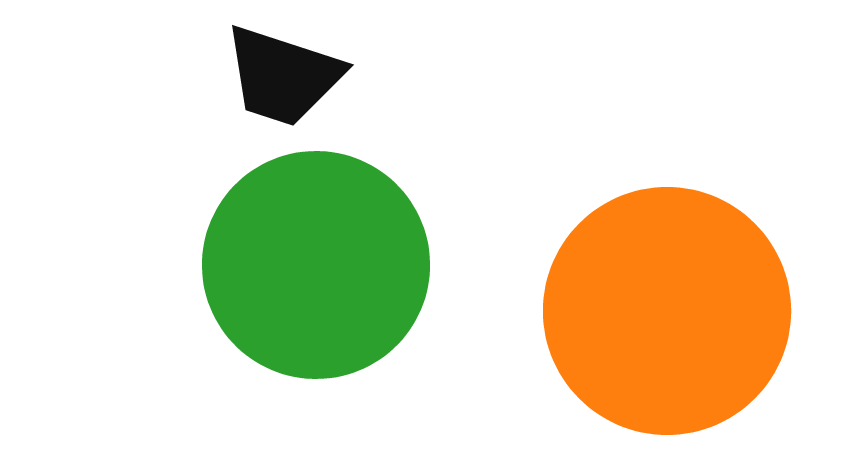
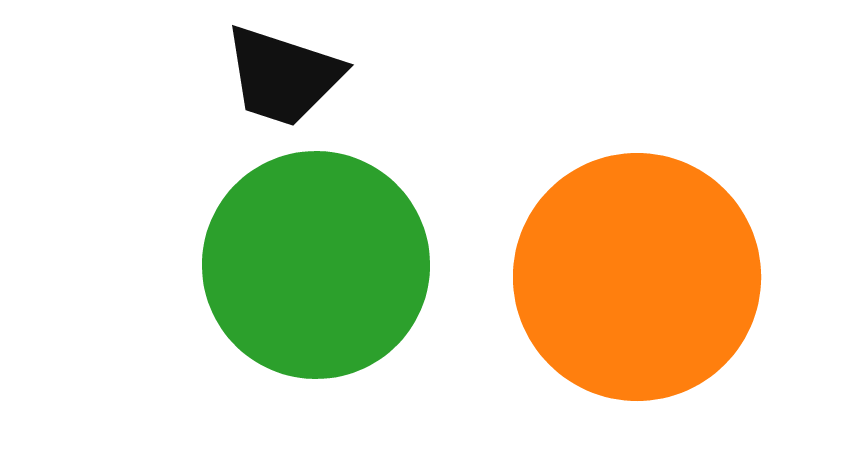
orange circle: moved 30 px left, 34 px up
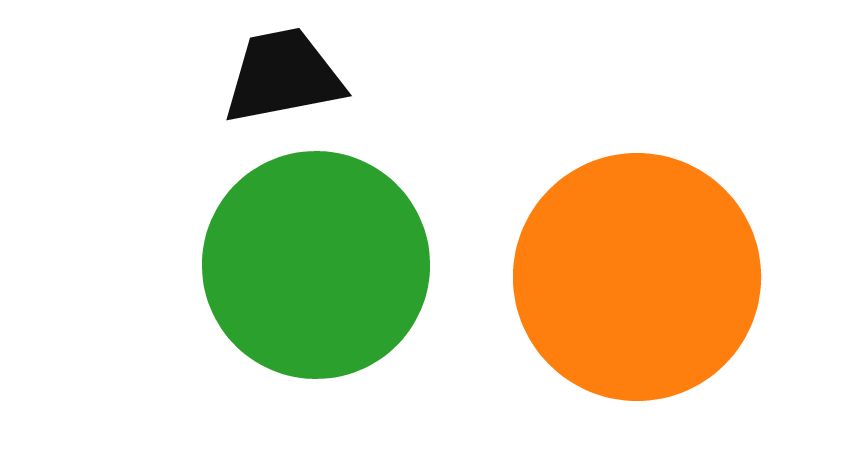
black trapezoid: rotated 151 degrees clockwise
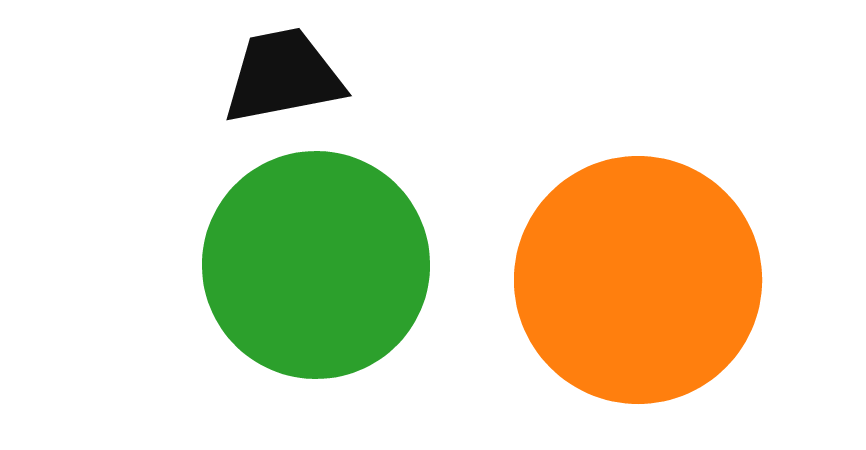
orange circle: moved 1 px right, 3 px down
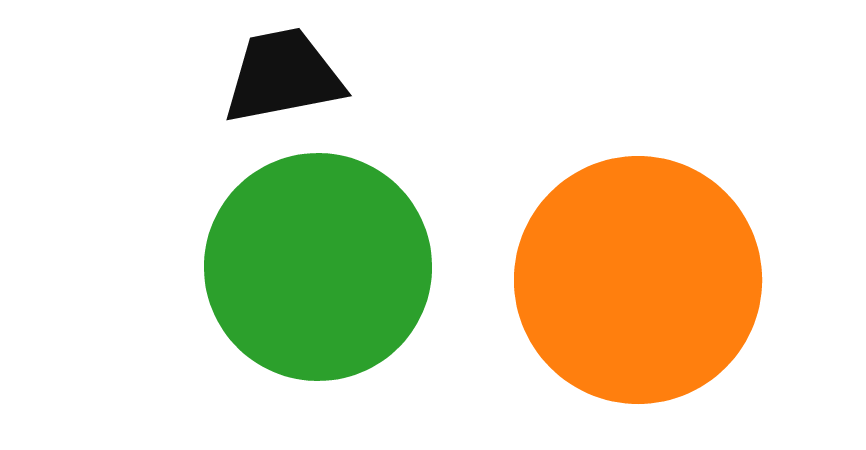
green circle: moved 2 px right, 2 px down
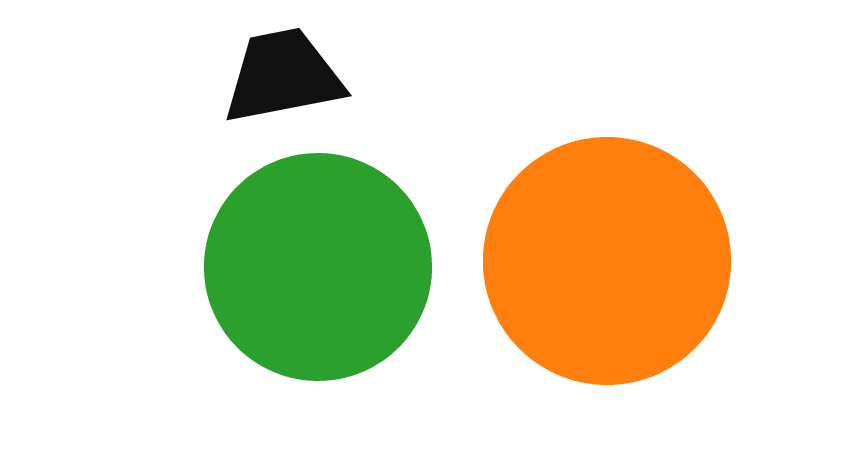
orange circle: moved 31 px left, 19 px up
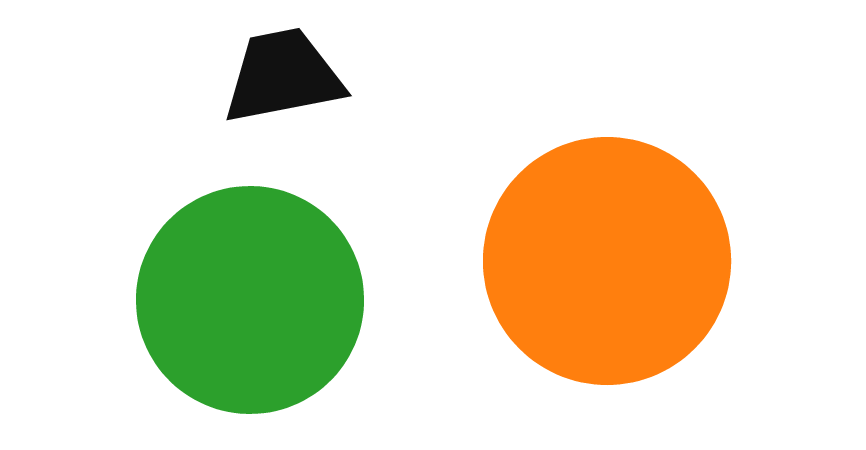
green circle: moved 68 px left, 33 px down
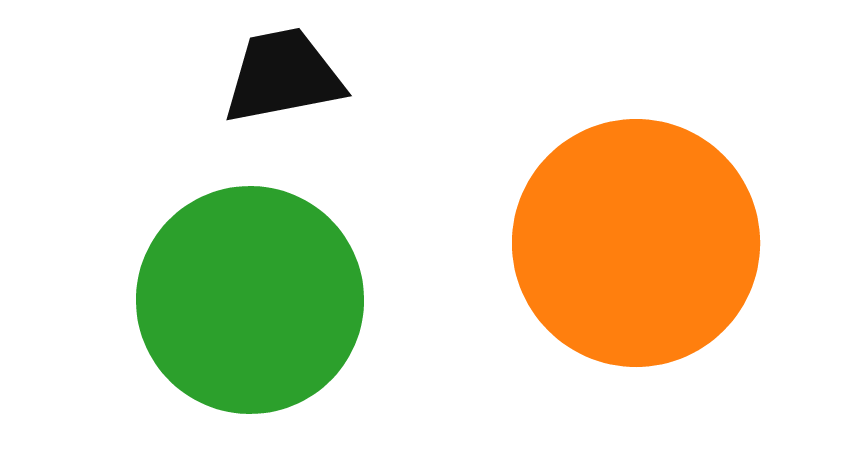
orange circle: moved 29 px right, 18 px up
